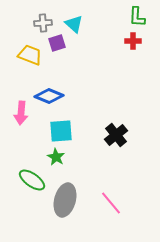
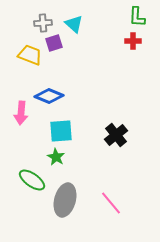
purple square: moved 3 px left
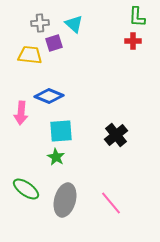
gray cross: moved 3 px left
yellow trapezoid: rotated 15 degrees counterclockwise
green ellipse: moved 6 px left, 9 px down
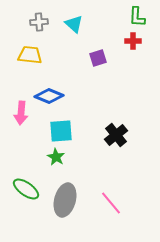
gray cross: moved 1 px left, 1 px up
purple square: moved 44 px right, 15 px down
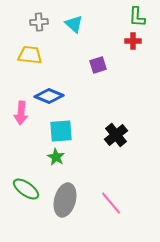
purple square: moved 7 px down
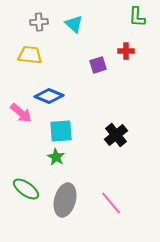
red cross: moved 7 px left, 10 px down
pink arrow: rotated 55 degrees counterclockwise
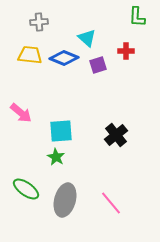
cyan triangle: moved 13 px right, 14 px down
blue diamond: moved 15 px right, 38 px up
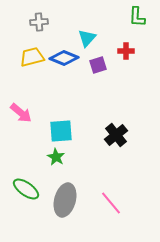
cyan triangle: rotated 30 degrees clockwise
yellow trapezoid: moved 2 px right, 2 px down; rotated 20 degrees counterclockwise
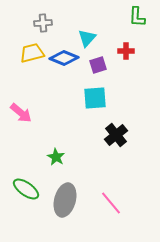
gray cross: moved 4 px right, 1 px down
yellow trapezoid: moved 4 px up
cyan square: moved 34 px right, 33 px up
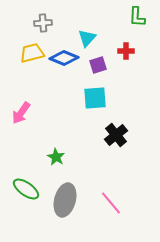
pink arrow: rotated 85 degrees clockwise
